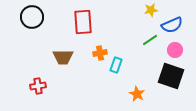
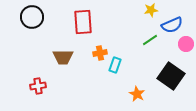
pink circle: moved 11 px right, 6 px up
cyan rectangle: moved 1 px left
black square: rotated 16 degrees clockwise
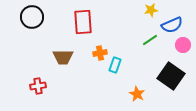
pink circle: moved 3 px left, 1 px down
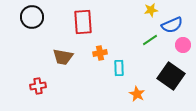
brown trapezoid: rotated 10 degrees clockwise
cyan rectangle: moved 4 px right, 3 px down; rotated 21 degrees counterclockwise
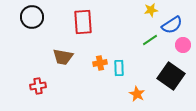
blue semicircle: rotated 10 degrees counterclockwise
orange cross: moved 10 px down
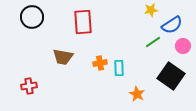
green line: moved 3 px right, 2 px down
pink circle: moved 1 px down
red cross: moved 9 px left
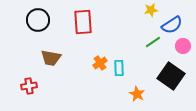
black circle: moved 6 px right, 3 px down
brown trapezoid: moved 12 px left, 1 px down
orange cross: rotated 24 degrees counterclockwise
